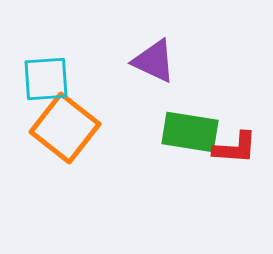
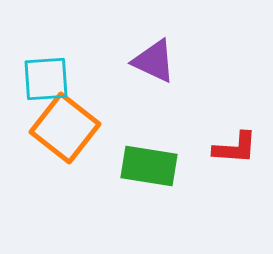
green rectangle: moved 41 px left, 34 px down
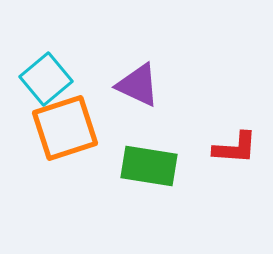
purple triangle: moved 16 px left, 24 px down
cyan square: rotated 36 degrees counterclockwise
orange square: rotated 34 degrees clockwise
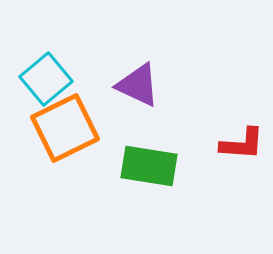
orange square: rotated 8 degrees counterclockwise
red L-shape: moved 7 px right, 4 px up
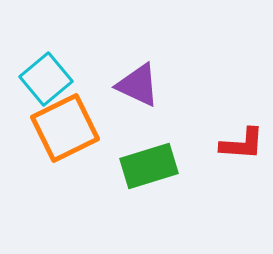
green rectangle: rotated 26 degrees counterclockwise
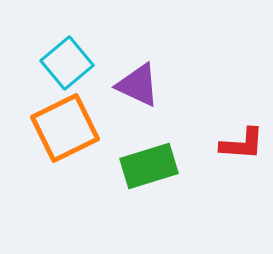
cyan square: moved 21 px right, 16 px up
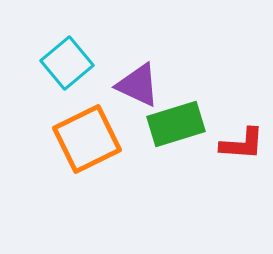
orange square: moved 22 px right, 11 px down
green rectangle: moved 27 px right, 42 px up
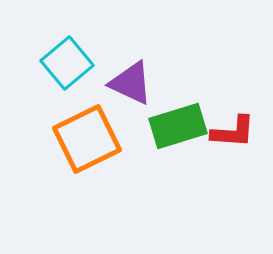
purple triangle: moved 7 px left, 2 px up
green rectangle: moved 2 px right, 2 px down
red L-shape: moved 9 px left, 12 px up
